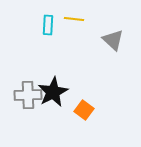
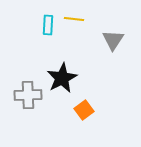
gray triangle: rotated 20 degrees clockwise
black star: moved 9 px right, 14 px up
orange square: rotated 18 degrees clockwise
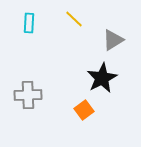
yellow line: rotated 36 degrees clockwise
cyan rectangle: moved 19 px left, 2 px up
gray triangle: rotated 25 degrees clockwise
black star: moved 40 px right
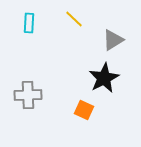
black star: moved 2 px right
orange square: rotated 30 degrees counterclockwise
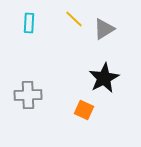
gray triangle: moved 9 px left, 11 px up
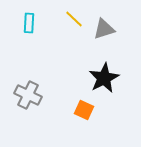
gray triangle: rotated 15 degrees clockwise
gray cross: rotated 28 degrees clockwise
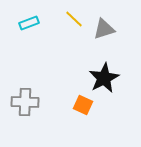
cyan rectangle: rotated 66 degrees clockwise
gray cross: moved 3 px left, 7 px down; rotated 24 degrees counterclockwise
orange square: moved 1 px left, 5 px up
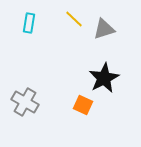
cyan rectangle: rotated 60 degrees counterclockwise
gray cross: rotated 28 degrees clockwise
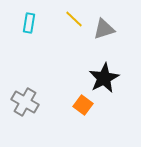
orange square: rotated 12 degrees clockwise
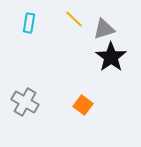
black star: moved 7 px right, 21 px up; rotated 8 degrees counterclockwise
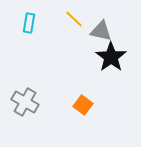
gray triangle: moved 3 px left, 2 px down; rotated 30 degrees clockwise
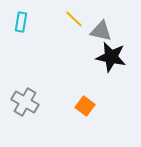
cyan rectangle: moved 8 px left, 1 px up
black star: rotated 24 degrees counterclockwise
orange square: moved 2 px right, 1 px down
